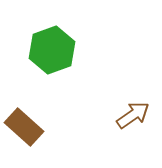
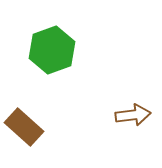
brown arrow: rotated 28 degrees clockwise
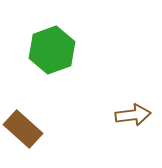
brown rectangle: moved 1 px left, 2 px down
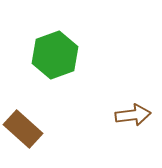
green hexagon: moved 3 px right, 5 px down
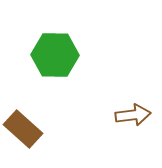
green hexagon: rotated 21 degrees clockwise
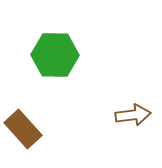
brown rectangle: rotated 6 degrees clockwise
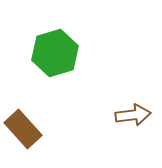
green hexagon: moved 2 px up; rotated 18 degrees counterclockwise
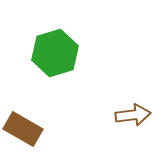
brown rectangle: rotated 18 degrees counterclockwise
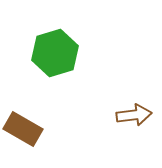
brown arrow: moved 1 px right
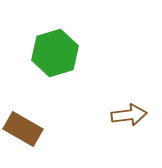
brown arrow: moved 5 px left
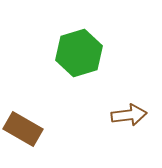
green hexagon: moved 24 px right
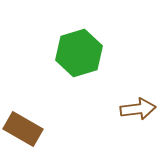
brown arrow: moved 9 px right, 6 px up
